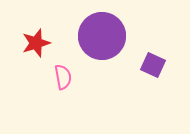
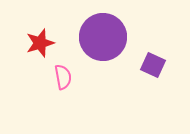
purple circle: moved 1 px right, 1 px down
red star: moved 4 px right
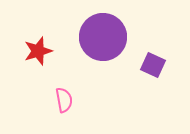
red star: moved 2 px left, 8 px down
pink semicircle: moved 1 px right, 23 px down
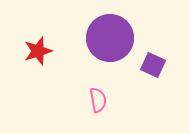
purple circle: moved 7 px right, 1 px down
pink semicircle: moved 34 px right
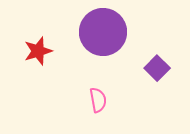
purple circle: moved 7 px left, 6 px up
purple square: moved 4 px right, 3 px down; rotated 20 degrees clockwise
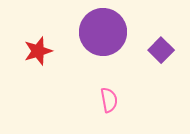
purple square: moved 4 px right, 18 px up
pink semicircle: moved 11 px right
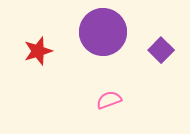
pink semicircle: rotated 100 degrees counterclockwise
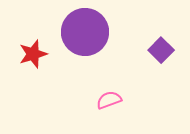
purple circle: moved 18 px left
red star: moved 5 px left, 3 px down
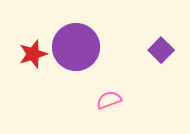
purple circle: moved 9 px left, 15 px down
